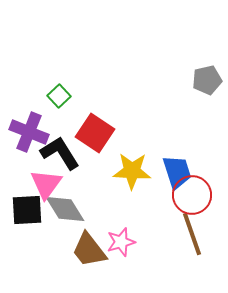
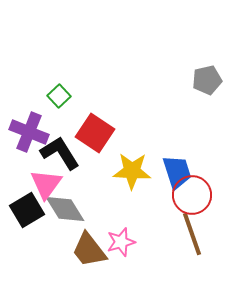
black square: rotated 28 degrees counterclockwise
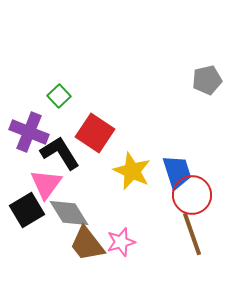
yellow star: rotated 21 degrees clockwise
gray diamond: moved 4 px right, 4 px down
brown trapezoid: moved 2 px left, 6 px up
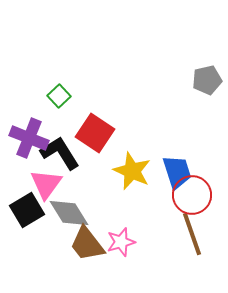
purple cross: moved 6 px down
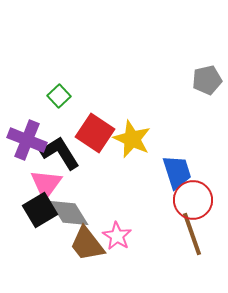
purple cross: moved 2 px left, 2 px down
yellow star: moved 32 px up
red circle: moved 1 px right, 5 px down
black square: moved 13 px right
pink star: moved 4 px left, 6 px up; rotated 24 degrees counterclockwise
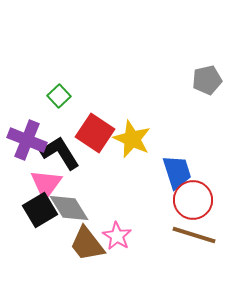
gray diamond: moved 5 px up
brown line: moved 2 px right, 1 px down; rotated 54 degrees counterclockwise
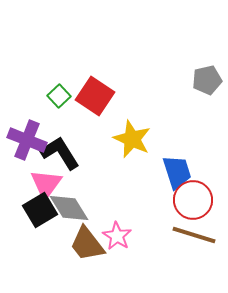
red square: moved 37 px up
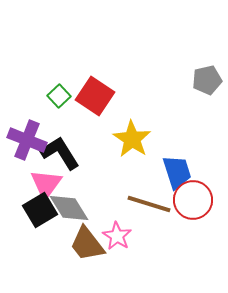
yellow star: rotated 9 degrees clockwise
brown line: moved 45 px left, 31 px up
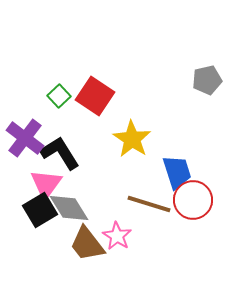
purple cross: moved 2 px left, 2 px up; rotated 15 degrees clockwise
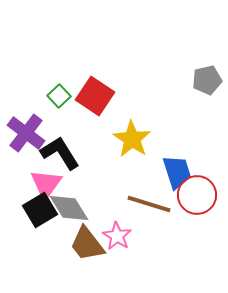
purple cross: moved 1 px right, 5 px up
red circle: moved 4 px right, 5 px up
